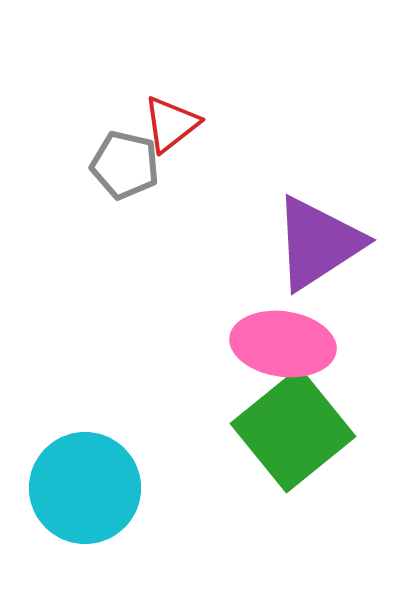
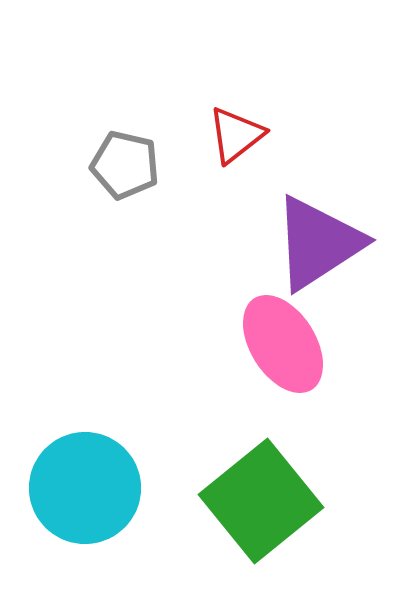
red triangle: moved 65 px right, 11 px down
pink ellipse: rotated 50 degrees clockwise
green square: moved 32 px left, 71 px down
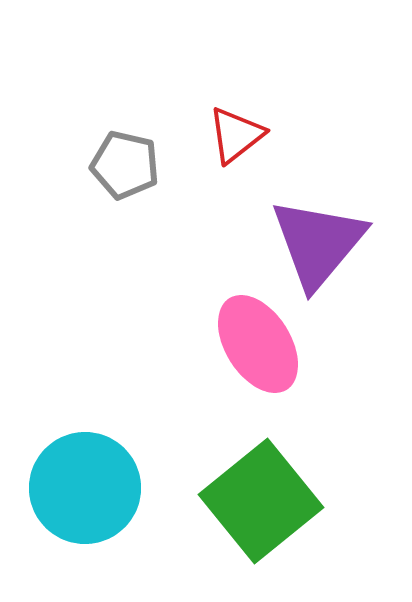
purple triangle: rotated 17 degrees counterclockwise
pink ellipse: moved 25 px left
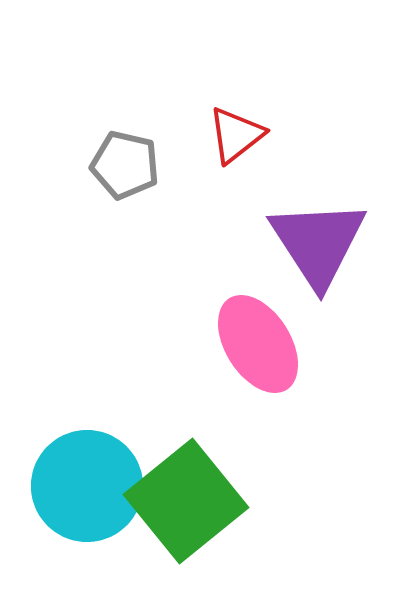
purple triangle: rotated 13 degrees counterclockwise
cyan circle: moved 2 px right, 2 px up
green square: moved 75 px left
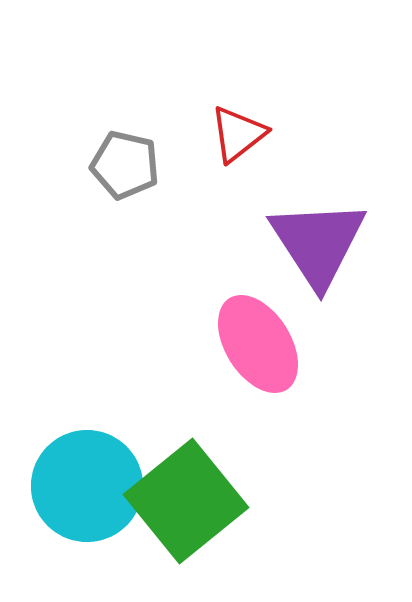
red triangle: moved 2 px right, 1 px up
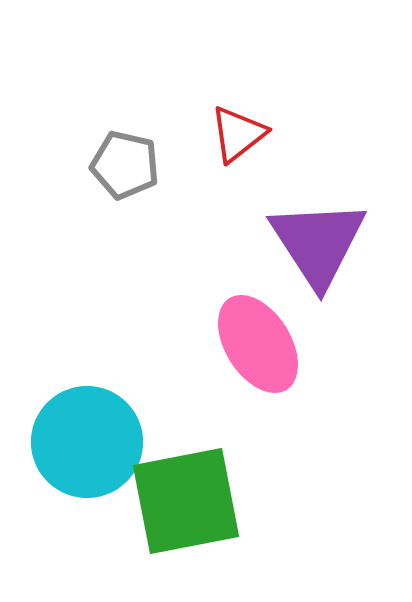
cyan circle: moved 44 px up
green square: rotated 28 degrees clockwise
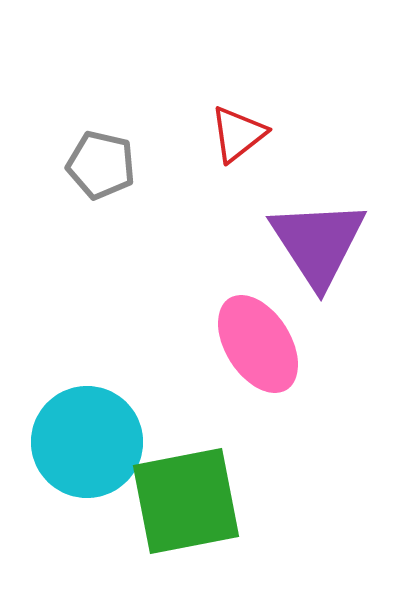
gray pentagon: moved 24 px left
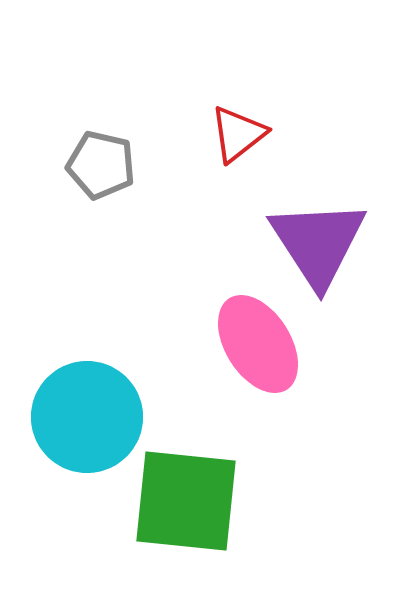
cyan circle: moved 25 px up
green square: rotated 17 degrees clockwise
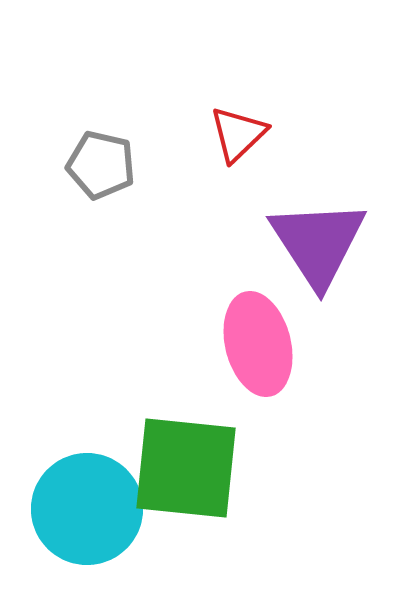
red triangle: rotated 6 degrees counterclockwise
pink ellipse: rotated 18 degrees clockwise
cyan circle: moved 92 px down
green square: moved 33 px up
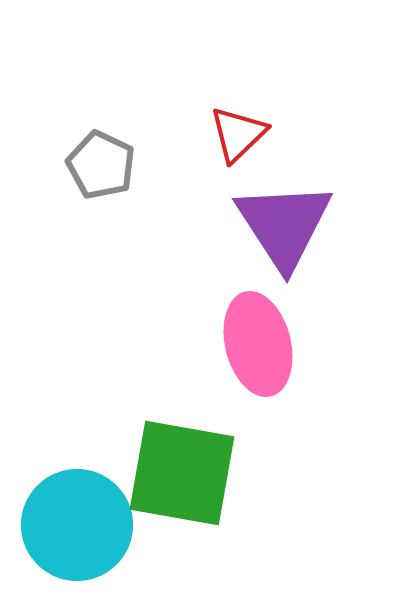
gray pentagon: rotated 12 degrees clockwise
purple triangle: moved 34 px left, 18 px up
green square: moved 4 px left, 5 px down; rotated 4 degrees clockwise
cyan circle: moved 10 px left, 16 px down
